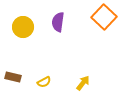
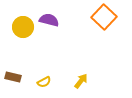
purple semicircle: moved 9 px left, 2 px up; rotated 96 degrees clockwise
yellow arrow: moved 2 px left, 2 px up
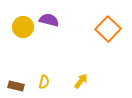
orange square: moved 4 px right, 12 px down
brown rectangle: moved 3 px right, 9 px down
yellow semicircle: rotated 48 degrees counterclockwise
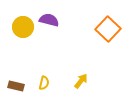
yellow semicircle: moved 1 px down
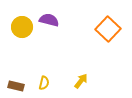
yellow circle: moved 1 px left
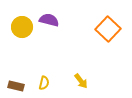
yellow arrow: rotated 105 degrees clockwise
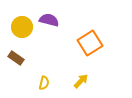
orange square: moved 18 px left, 14 px down; rotated 15 degrees clockwise
yellow arrow: rotated 98 degrees counterclockwise
brown rectangle: moved 28 px up; rotated 21 degrees clockwise
